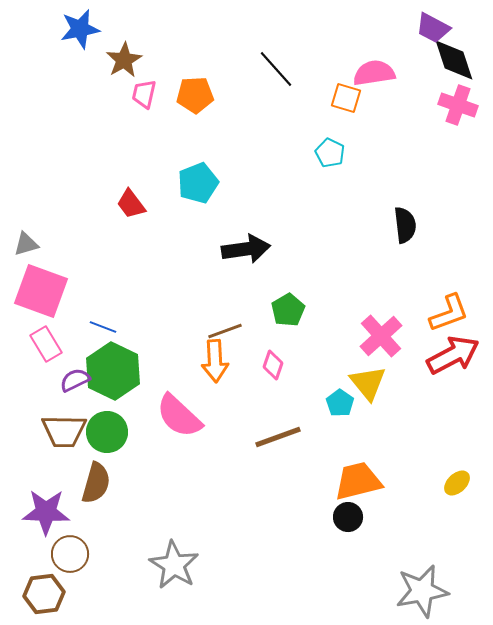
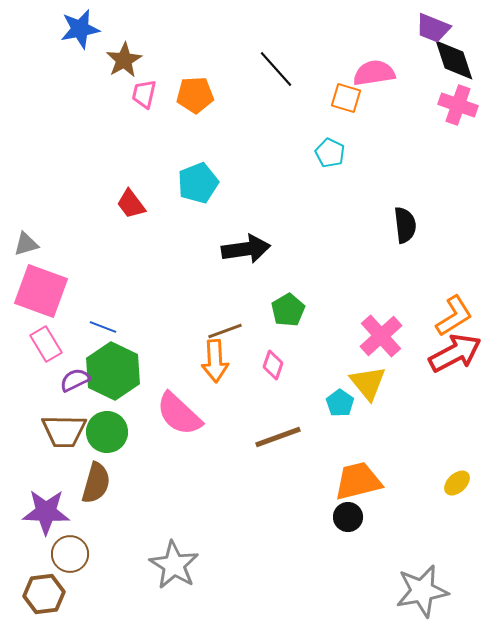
purple trapezoid at (433, 28): rotated 6 degrees counterclockwise
orange L-shape at (449, 313): moved 5 px right, 3 px down; rotated 12 degrees counterclockwise
red arrow at (453, 355): moved 2 px right, 2 px up
pink semicircle at (179, 416): moved 2 px up
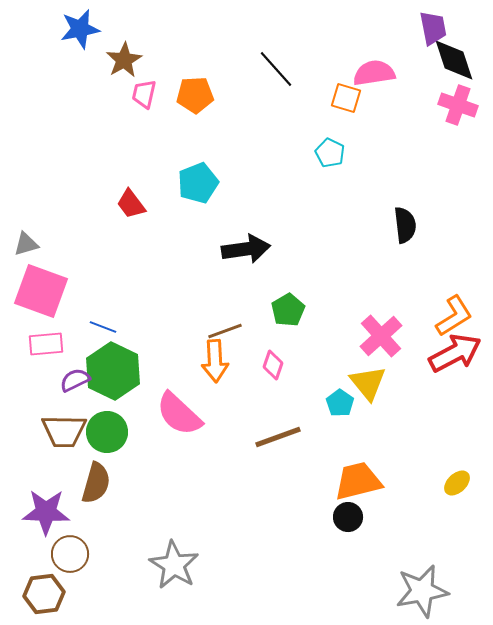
purple trapezoid at (433, 28): rotated 123 degrees counterclockwise
pink rectangle at (46, 344): rotated 64 degrees counterclockwise
